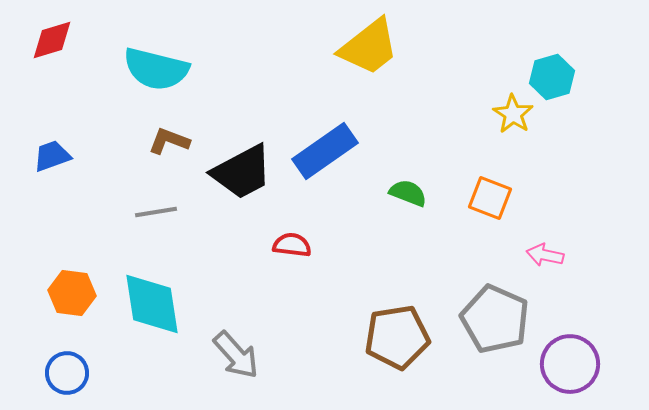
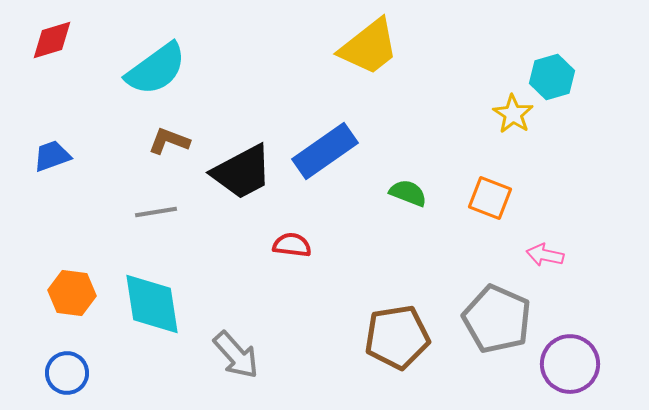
cyan semicircle: rotated 50 degrees counterclockwise
gray pentagon: moved 2 px right
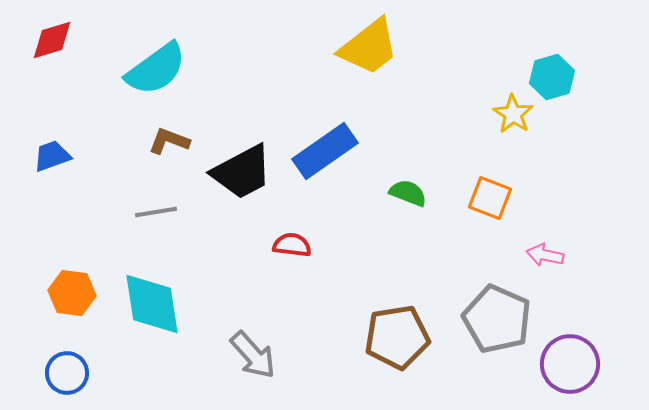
gray arrow: moved 17 px right
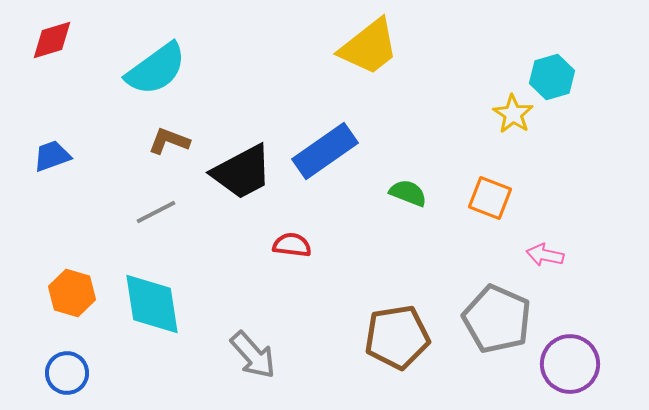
gray line: rotated 18 degrees counterclockwise
orange hexagon: rotated 9 degrees clockwise
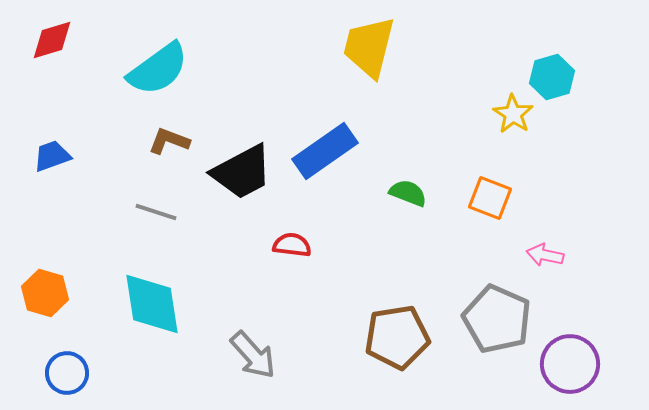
yellow trapezoid: rotated 142 degrees clockwise
cyan semicircle: moved 2 px right
gray line: rotated 45 degrees clockwise
orange hexagon: moved 27 px left
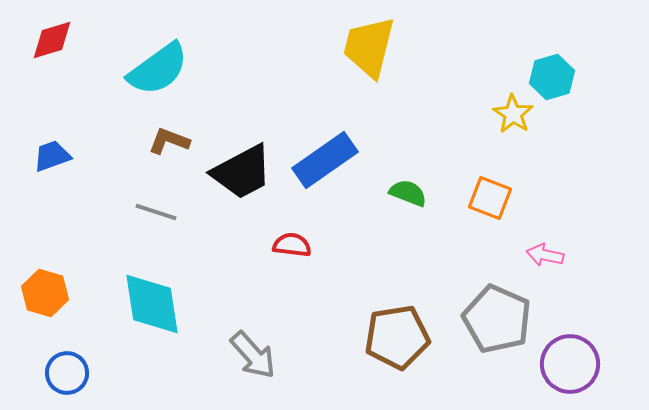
blue rectangle: moved 9 px down
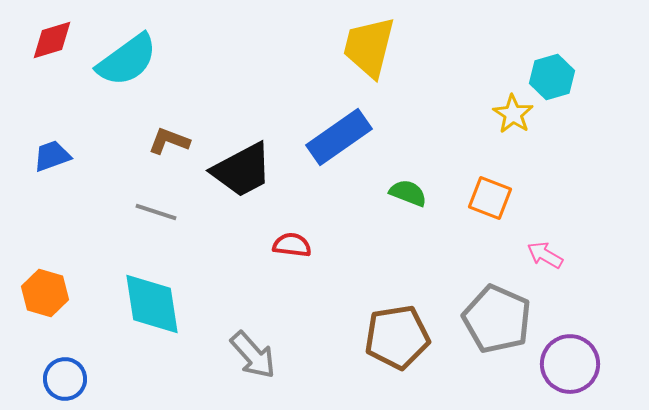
cyan semicircle: moved 31 px left, 9 px up
blue rectangle: moved 14 px right, 23 px up
black trapezoid: moved 2 px up
pink arrow: rotated 18 degrees clockwise
blue circle: moved 2 px left, 6 px down
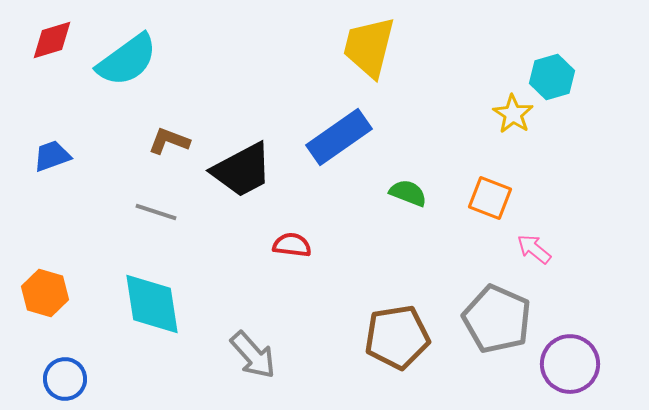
pink arrow: moved 11 px left, 6 px up; rotated 9 degrees clockwise
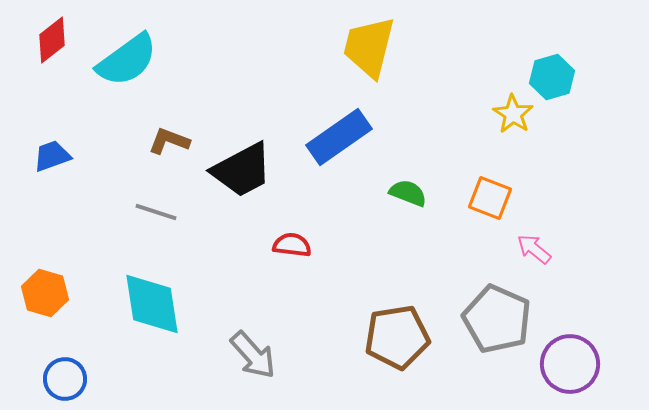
red diamond: rotated 21 degrees counterclockwise
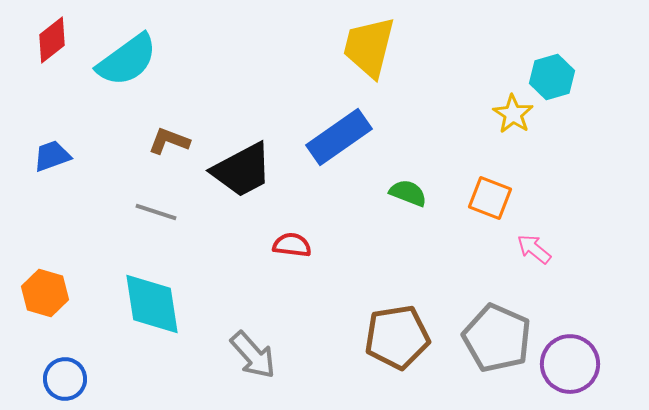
gray pentagon: moved 19 px down
